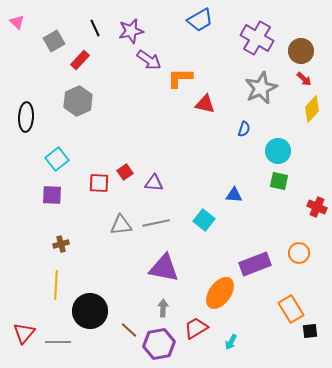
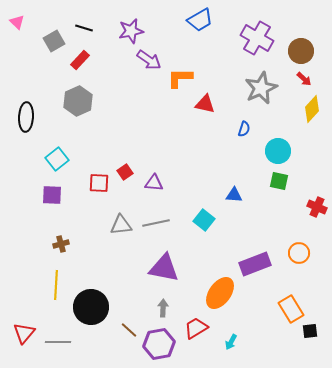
black line at (95, 28): moved 11 px left; rotated 48 degrees counterclockwise
black circle at (90, 311): moved 1 px right, 4 px up
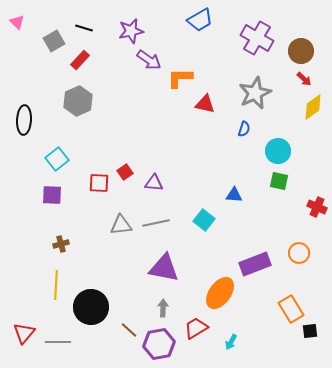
gray star at (261, 88): moved 6 px left, 5 px down
yellow diamond at (312, 109): moved 1 px right, 2 px up; rotated 12 degrees clockwise
black ellipse at (26, 117): moved 2 px left, 3 px down
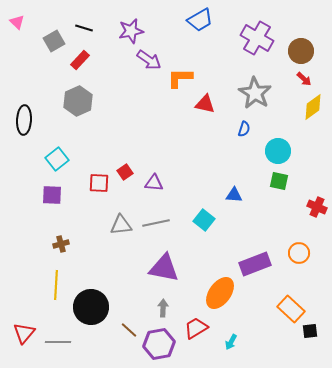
gray star at (255, 93): rotated 16 degrees counterclockwise
orange rectangle at (291, 309): rotated 16 degrees counterclockwise
